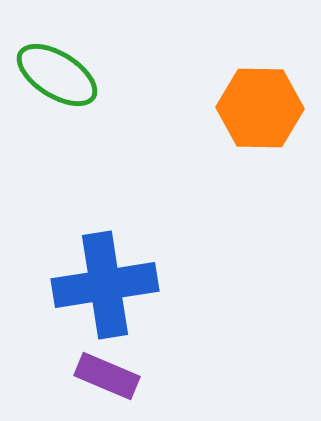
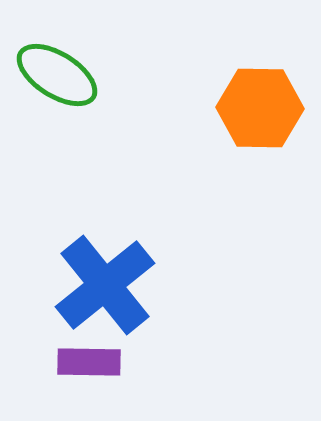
blue cross: rotated 30 degrees counterclockwise
purple rectangle: moved 18 px left, 14 px up; rotated 22 degrees counterclockwise
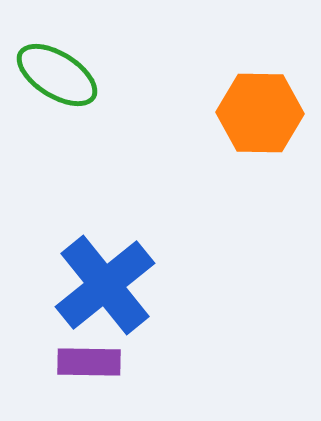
orange hexagon: moved 5 px down
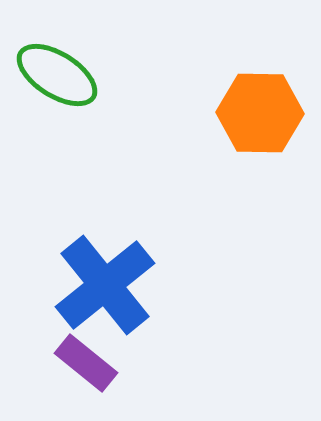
purple rectangle: moved 3 px left, 1 px down; rotated 38 degrees clockwise
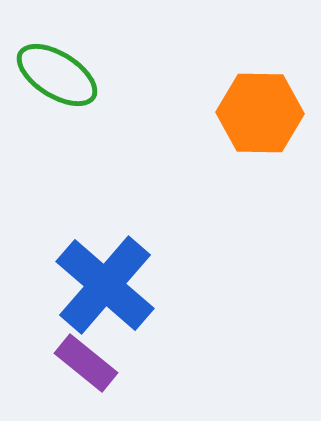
blue cross: rotated 10 degrees counterclockwise
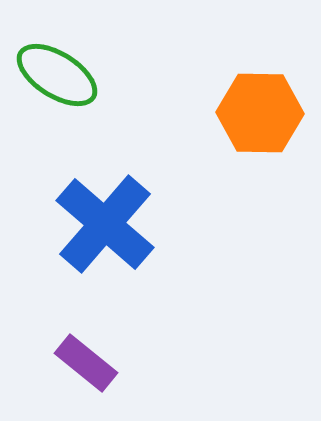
blue cross: moved 61 px up
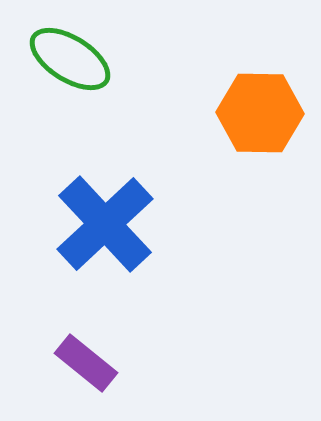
green ellipse: moved 13 px right, 16 px up
blue cross: rotated 6 degrees clockwise
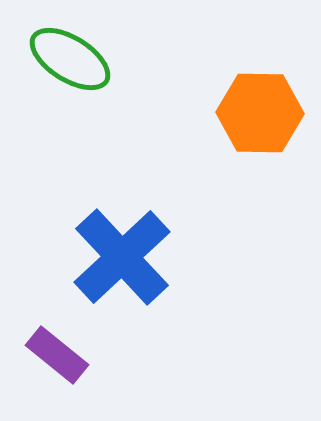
blue cross: moved 17 px right, 33 px down
purple rectangle: moved 29 px left, 8 px up
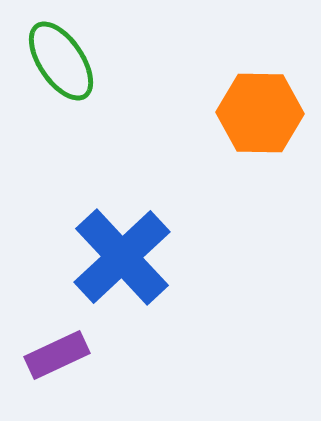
green ellipse: moved 9 px left, 2 px down; rotated 24 degrees clockwise
purple rectangle: rotated 64 degrees counterclockwise
